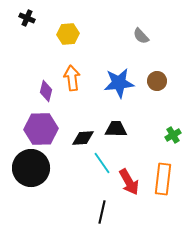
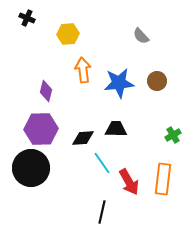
orange arrow: moved 11 px right, 8 px up
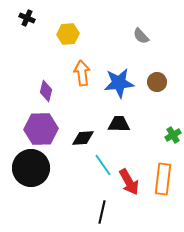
orange arrow: moved 1 px left, 3 px down
brown circle: moved 1 px down
black trapezoid: moved 3 px right, 5 px up
cyan line: moved 1 px right, 2 px down
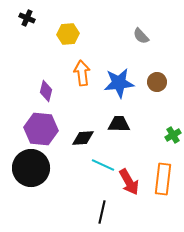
purple hexagon: rotated 8 degrees clockwise
cyan line: rotated 30 degrees counterclockwise
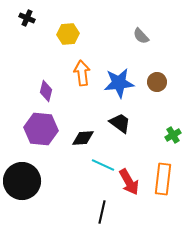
black trapezoid: moved 1 px right, 1 px up; rotated 35 degrees clockwise
black circle: moved 9 px left, 13 px down
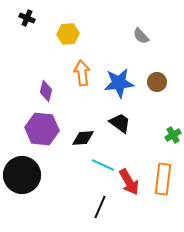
purple hexagon: moved 1 px right
black circle: moved 6 px up
black line: moved 2 px left, 5 px up; rotated 10 degrees clockwise
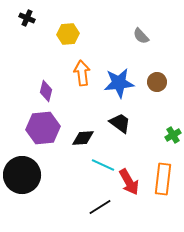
purple hexagon: moved 1 px right, 1 px up; rotated 12 degrees counterclockwise
black line: rotated 35 degrees clockwise
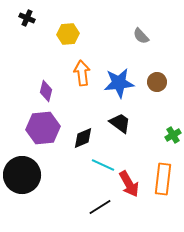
black diamond: rotated 20 degrees counterclockwise
red arrow: moved 2 px down
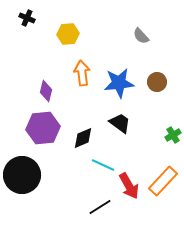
orange rectangle: moved 2 px down; rotated 36 degrees clockwise
red arrow: moved 2 px down
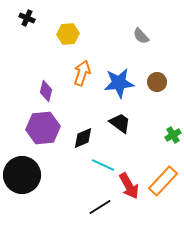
orange arrow: rotated 25 degrees clockwise
